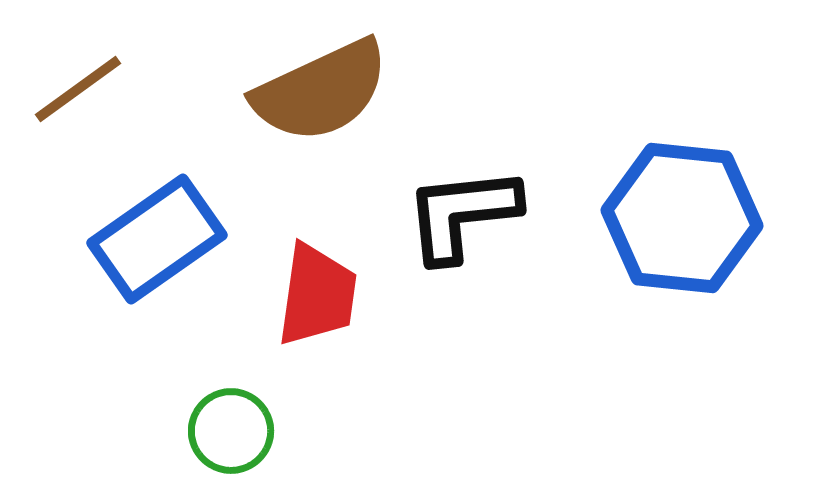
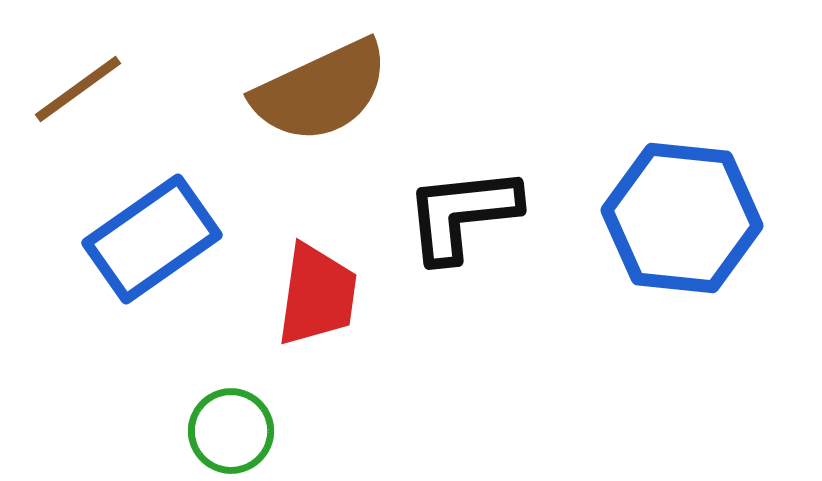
blue rectangle: moved 5 px left
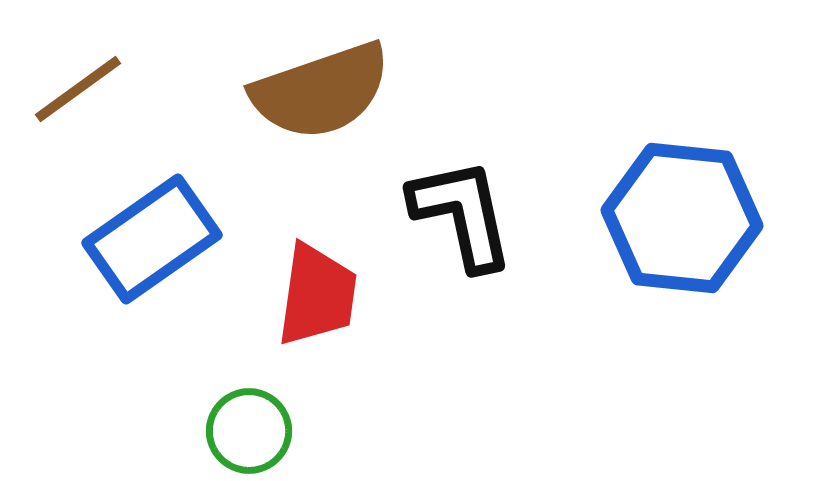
brown semicircle: rotated 6 degrees clockwise
black L-shape: rotated 84 degrees clockwise
green circle: moved 18 px right
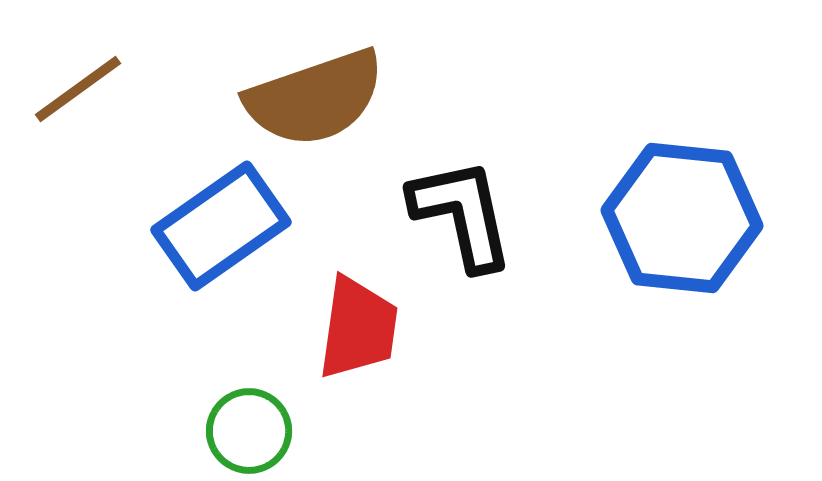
brown semicircle: moved 6 px left, 7 px down
blue rectangle: moved 69 px right, 13 px up
red trapezoid: moved 41 px right, 33 px down
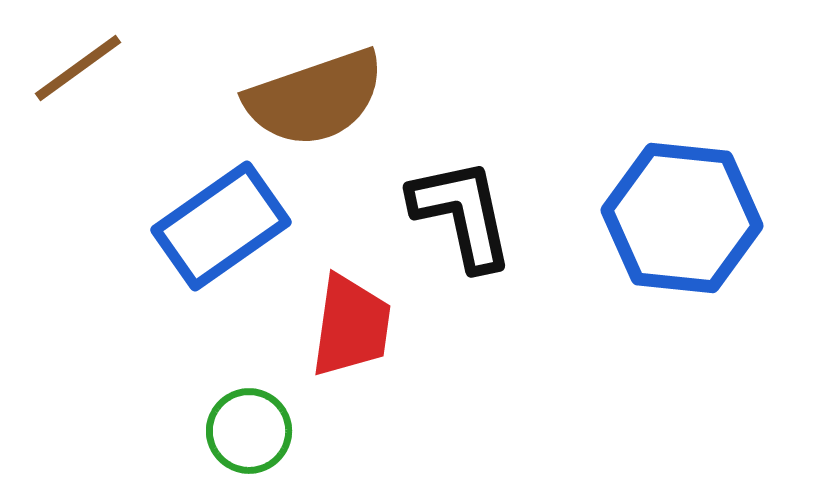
brown line: moved 21 px up
red trapezoid: moved 7 px left, 2 px up
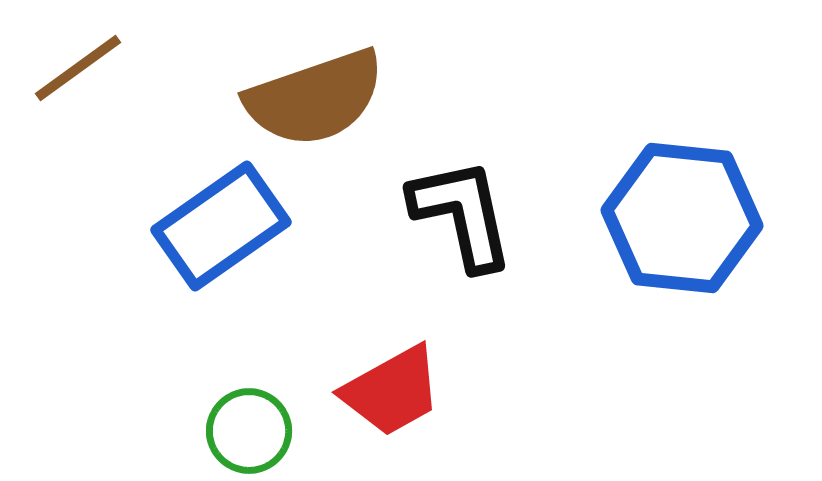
red trapezoid: moved 41 px right, 65 px down; rotated 53 degrees clockwise
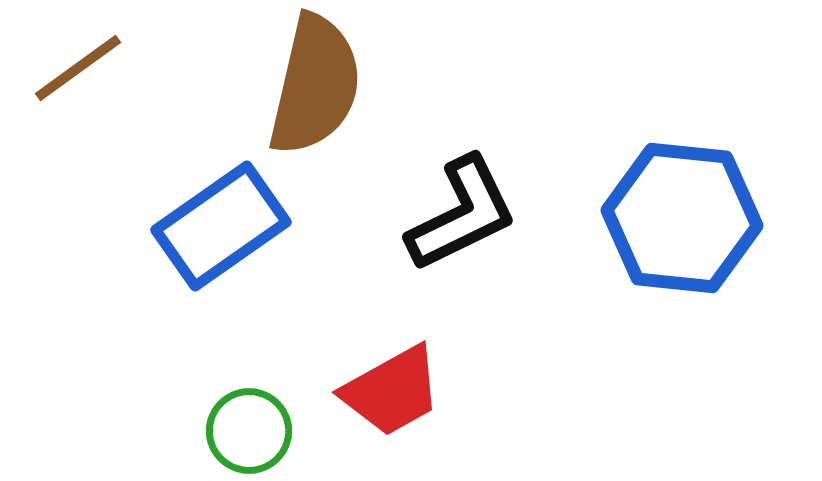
brown semicircle: moved 13 px up; rotated 58 degrees counterclockwise
black L-shape: rotated 76 degrees clockwise
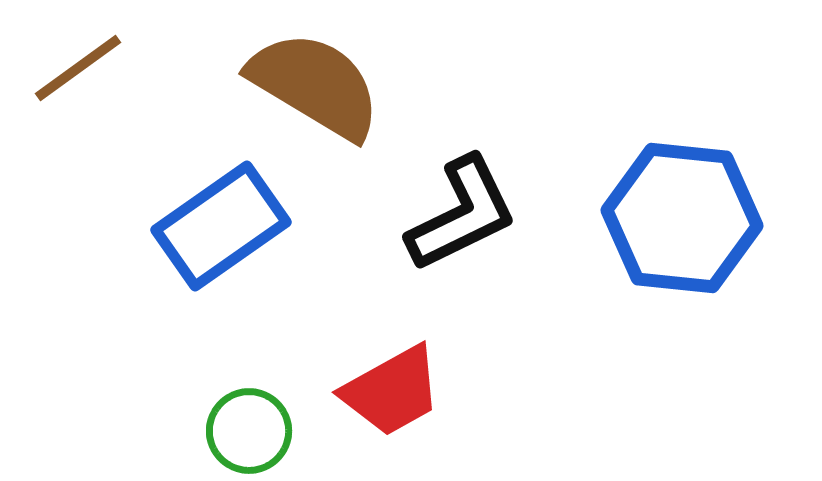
brown semicircle: rotated 72 degrees counterclockwise
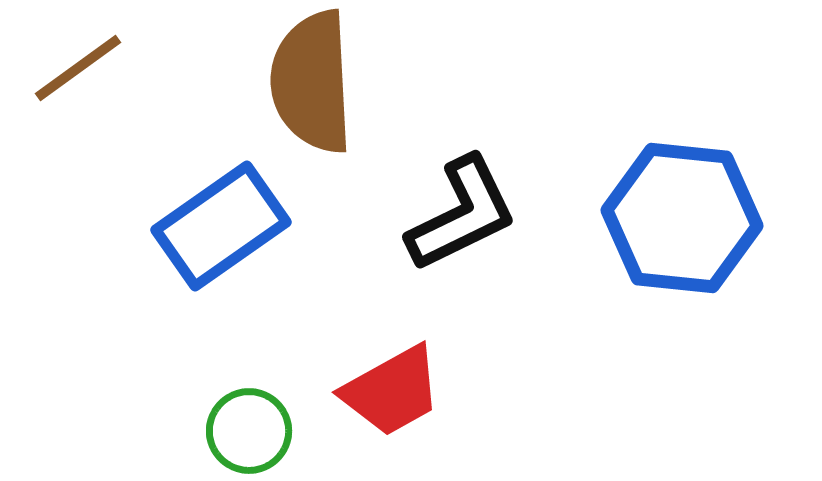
brown semicircle: moved 3 px left, 3 px up; rotated 124 degrees counterclockwise
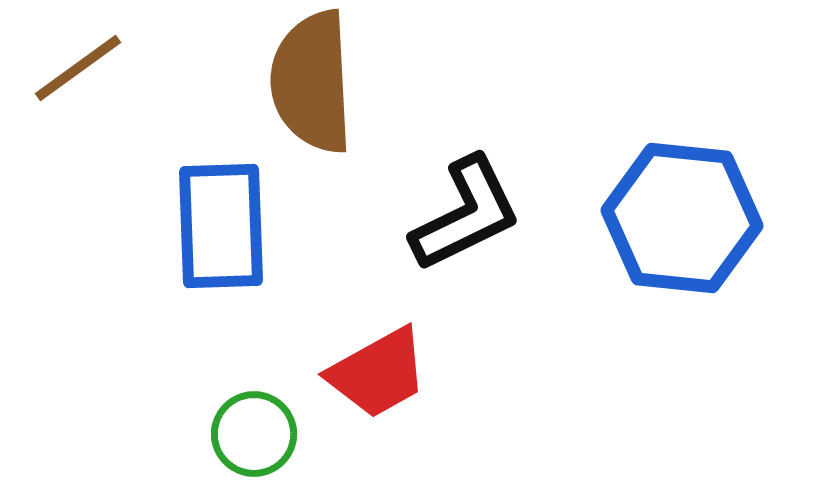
black L-shape: moved 4 px right
blue rectangle: rotated 57 degrees counterclockwise
red trapezoid: moved 14 px left, 18 px up
green circle: moved 5 px right, 3 px down
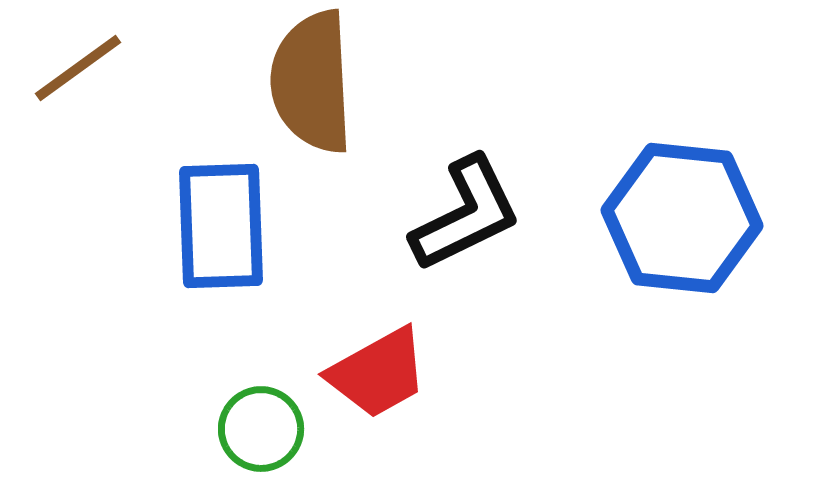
green circle: moved 7 px right, 5 px up
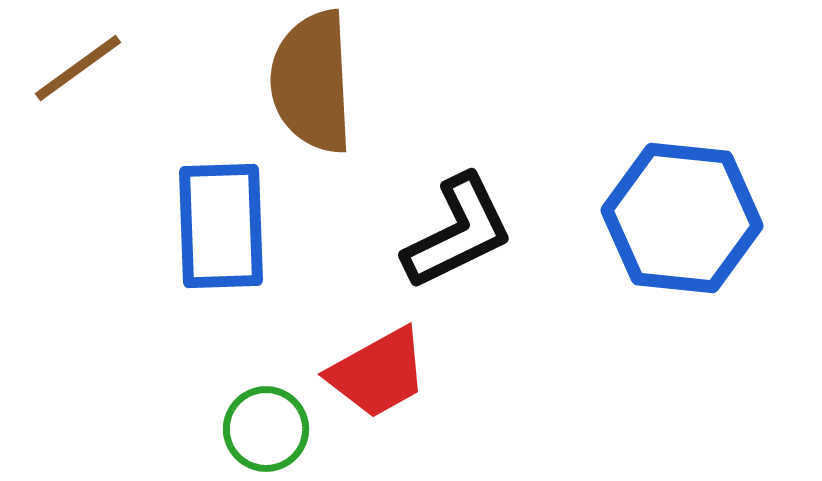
black L-shape: moved 8 px left, 18 px down
green circle: moved 5 px right
